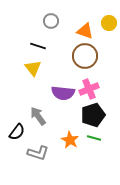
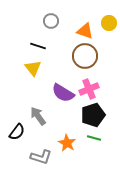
purple semicircle: rotated 25 degrees clockwise
orange star: moved 3 px left, 3 px down
gray L-shape: moved 3 px right, 4 px down
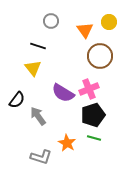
yellow circle: moved 1 px up
orange triangle: moved 1 px up; rotated 36 degrees clockwise
brown circle: moved 15 px right
black semicircle: moved 32 px up
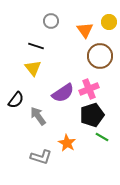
black line: moved 2 px left
purple semicircle: rotated 65 degrees counterclockwise
black semicircle: moved 1 px left
black pentagon: moved 1 px left
green line: moved 8 px right, 1 px up; rotated 16 degrees clockwise
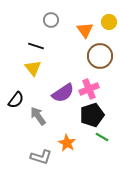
gray circle: moved 1 px up
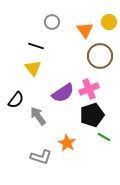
gray circle: moved 1 px right, 2 px down
green line: moved 2 px right
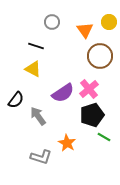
yellow triangle: moved 1 px down; rotated 24 degrees counterclockwise
pink cross: rotated 18 degrees counterclockwise
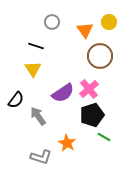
yellow triangle: rotated 30 degrees clockwise
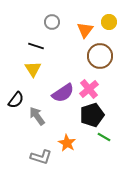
orange triangle: rotated 12 degrees clockwise
gray arrow: moved 1 px left
